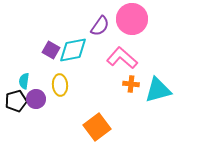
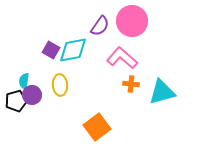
pink circle: moved 2 px down
cyan triangle: moved 4 px right, 2 px down
purple circle: moved 4 px left, 4 px up
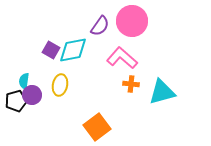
yellow ellipse: rotated 15 degrees clockwise
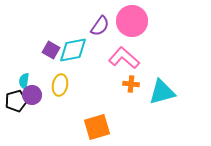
pink L-shape: moved 2 px right
orange square: rotated 20 degrees clockwise
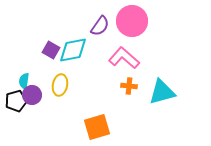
orange cross: moved 2 px left, 2 px down
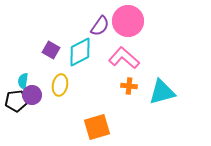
pink circle: moved 4 px left
cyan diamond: moved 7 px right, 2 px down; rotated 16 degrees counterclockwise
cyan semicircle: moved 1 px left
black pentagon: rotated 10 degrees clockwise
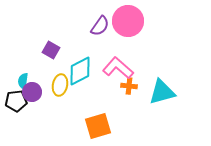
cyan diamond: moved 19 px down
pink L-shape: moved 6 px left, 10 px down
purple circle: moved 3 px up
orange square: moved 1 px right, 1 px up
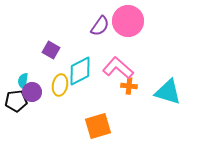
cyan triangle: moved 6 px right; rotated 32 degrees clockwise
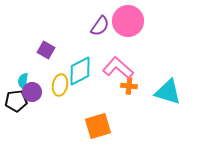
purple square: moved 5 px left
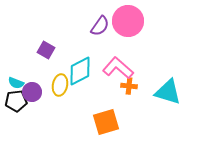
cyan semicircle: moved 7 px left, 2 px down; rotated 77 degrees counterclockwise
orange square: moved 8 px right, 4 px up
